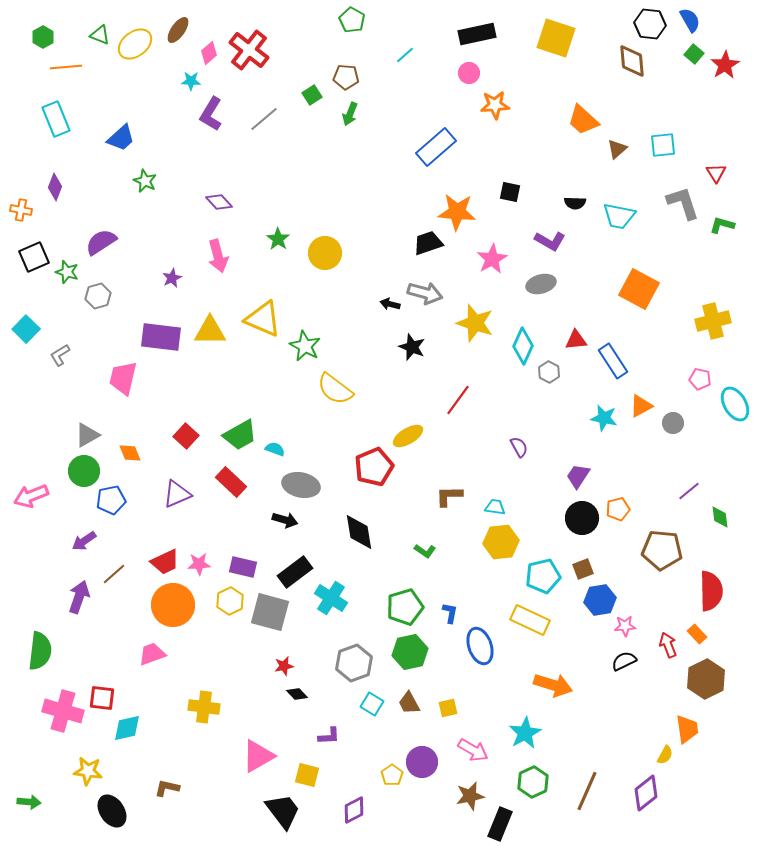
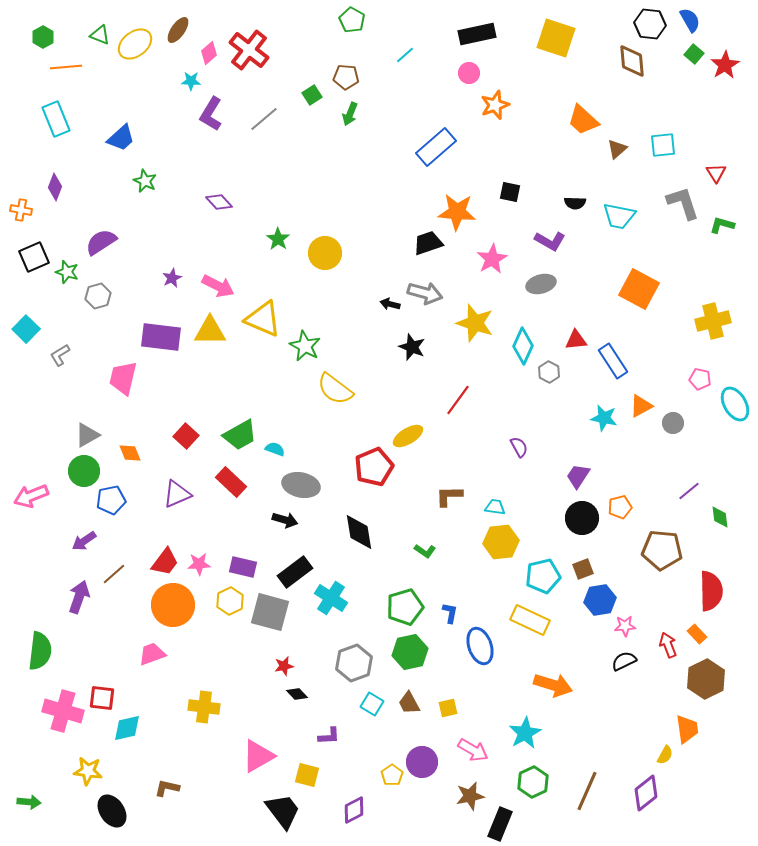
orange star at (495, 105): rotated 16 degrees counterclockwise
pink arrow at (218, 256): moved 30 px down; rotated 48 degrees counterclockwise
orange pentagon at (618, 509): moved 2 px right, 2 px up
red trapezoid at (165, 562): rotated 28 degrees counterclockwise
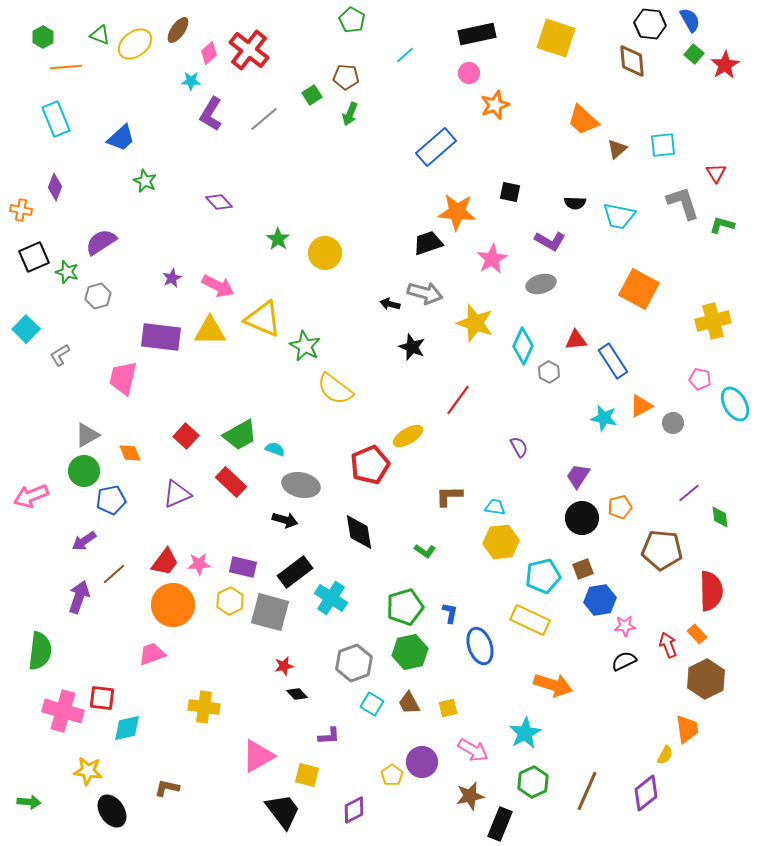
red pentagon at (374, 467): moved 4 px left, 2 px up
purple line at (689, 491): moved 2 px down
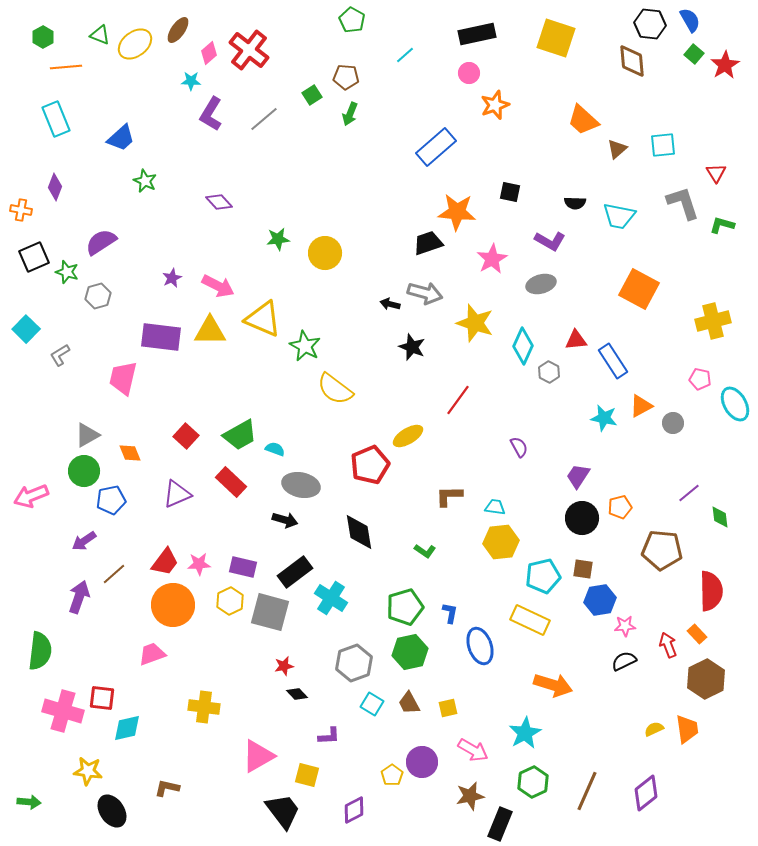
green star at (278, 239): rotated 30 degrees clockwise
brown square at (583, 569): rotated 30 degrees clockwise
yellow semicircle at (665, 755): moved 11 px left, 26 px up; rotated 144 degrees counterclockwise
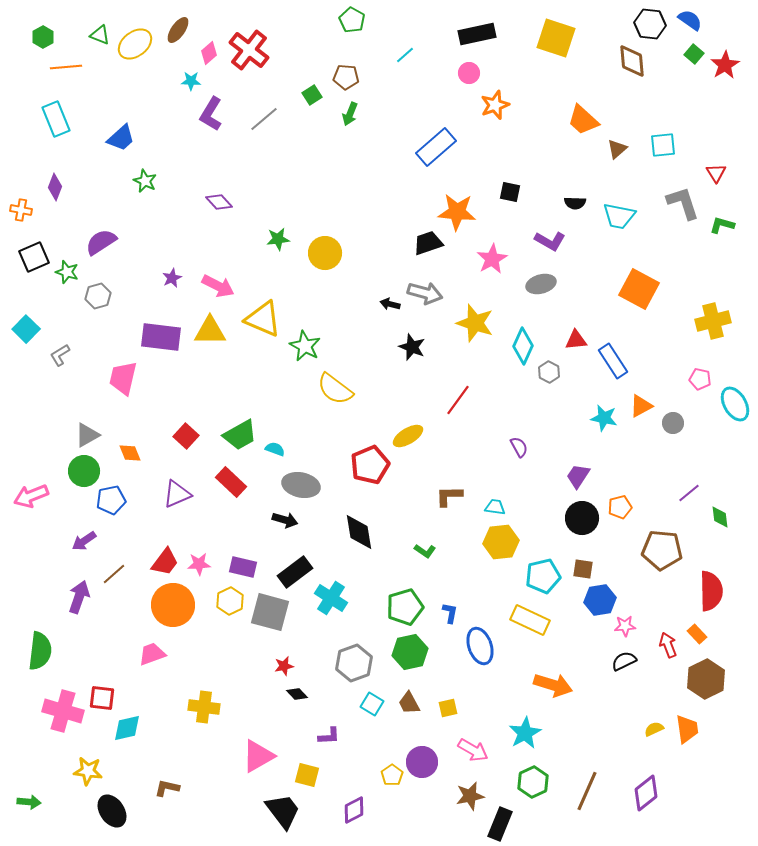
blue semicircle at (690, 20): rotated 25 degrees counterclockwise
